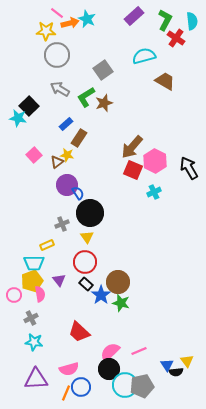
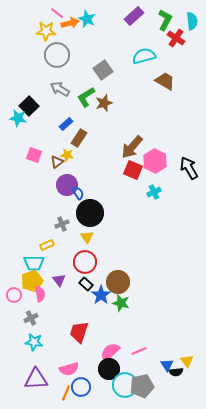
pink square at (34, 155): rotated 28 degrees counterclockwise
red trapezoid at (79, 332): rotated 65 degrees clockwise
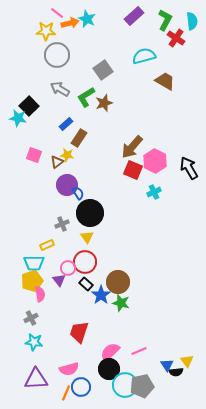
pink circle at (14, 295): moved 54 px right, 27 px up
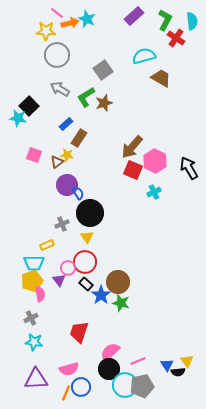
brown trapezoid at (165, 81): moved 4 px left, 3 px up
pink line at (139, 351): moved 1 px left, 10 px down
black semicircle at (176, 372): moved 2 px right
